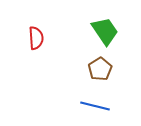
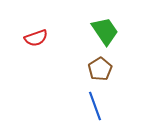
red semicircle: rotated 75 degrees clockwise
blue line: rotated 56 degrees clockwise
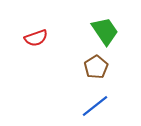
brown pentagon: moved 4 px left, 2 px up
blue line: rotated 72 degrees clockwise
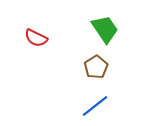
green trapezoid: moved 2 px up
red semicircle: rotated 45 degrees clockwise
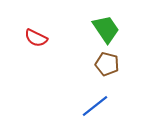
green trapezoid: moved 1 px right
brown pentagon: moved 11 px right, 3 px up; rotated 25 degrees counterclockwise
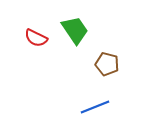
green trapezoid: moved 31 px left, 1 px down
blue line: moved 1 px down; rotated 16 degrees clockwise
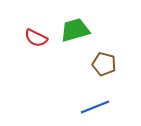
green trapezoid: rotated 72 degrees counterclockwise
brown pentagon: moved 3 px left
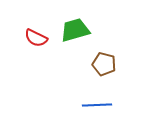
blue line: moved 2 px right, 2 px up; rotated 20 degrees clockwise
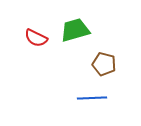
blue line: moved 5 px left, 7 px up
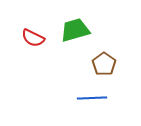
red semicircle: moved 3 px left
brown pentagon: rotated 20 degrees clockwise
